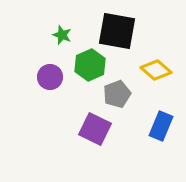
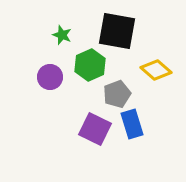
blue rectangle: moved 29 px left, 2 px up; rotated 40 degrees counterclockwise
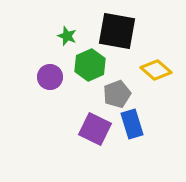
green star: moved 5 px right, 1 px down
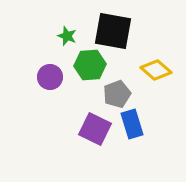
black square: moved 4 px left
green hexagon: rotated 20 degrees clockwise
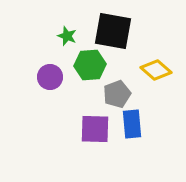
blue rectangle: rotated 12 degrees clockwise
purple square: rotated 24 degrees counterclockwise
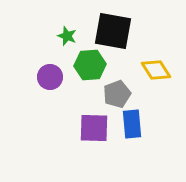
yellow diamond: rotated 16 degrees clockwise
purple square: moved 1 px left, 1 px up
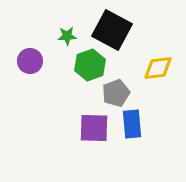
black square: moved 1 px left, 1 px up; rotated 18 degrees clockwise
green star: rotated 24 degrees counterclockwise
green hexagon: rotated 16 degrees counterclockwise
yellow diamond: moved 2 px right, 2 px up; rotated 64 degrees counterclockwise
purple circle: moved 20 px left, 16 px up
gray pentagon: moved 1 px left, 1 px up
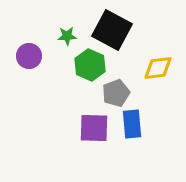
purple circle: moved 1 px left, 5 px up
green hexagon: rotated 16 degrees counterclockwise
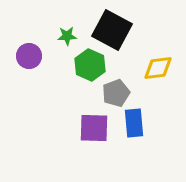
blue rectangle: moved 2 px right, 1 px up
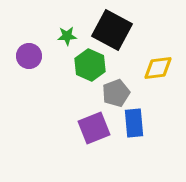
purple square: rotated 24 degrees counterclockwise
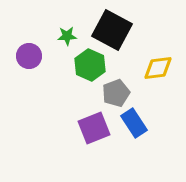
blue rectangle: rotated 28 degrees counterclockwise
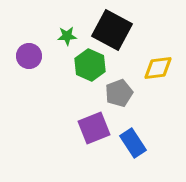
gray pentagon: moved 3 px right
blue rectangle: moved 1 px left, 20 px down
